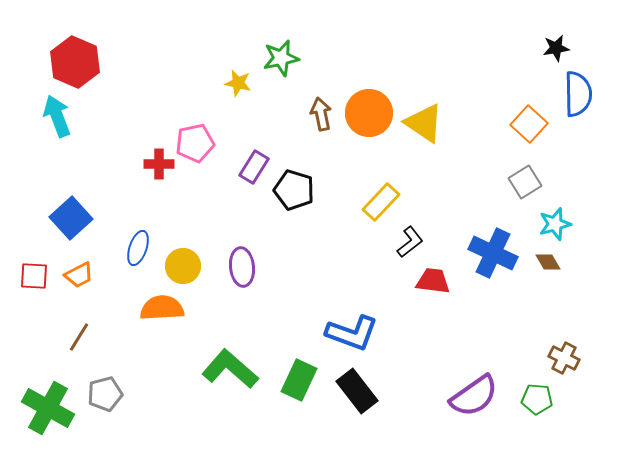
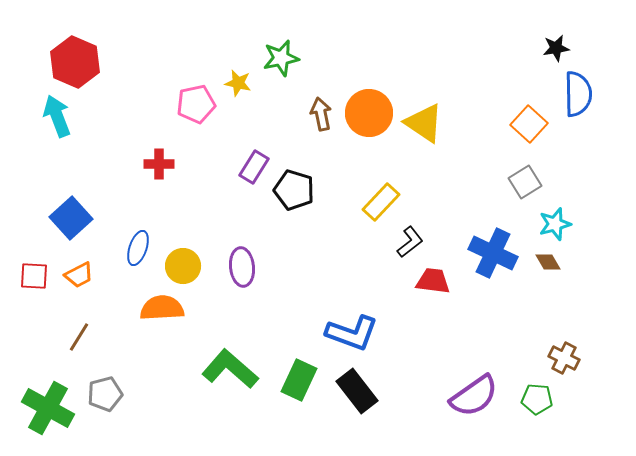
pink pentagon: moved 1 px right, 39 px up
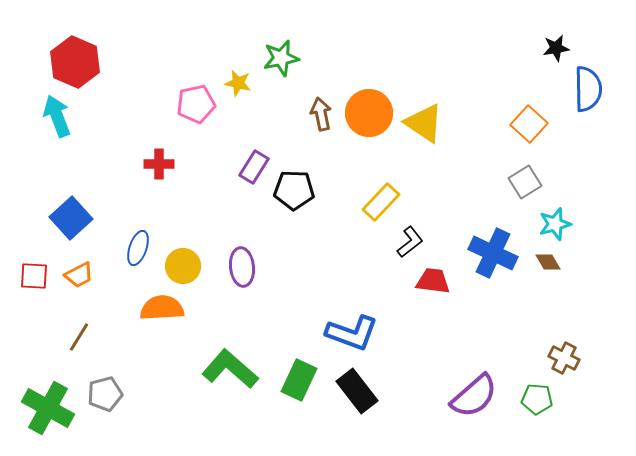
blue semicircle: moved 10 px right, 5 px up
black pentagon: rotated 15 degrees counterclockwise
purple semicircle: rotated 6 degrees counterclockwise
